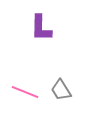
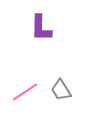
pink line: rotated 56 degrees counterclockwise
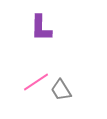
pink line: moved 11 px right, 10 px up
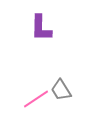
pink line: moved 17 px down
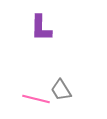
pink line: rotated 48 degrees clockwise
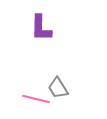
gray trapezoid: moved 3 px left, 2 px up
